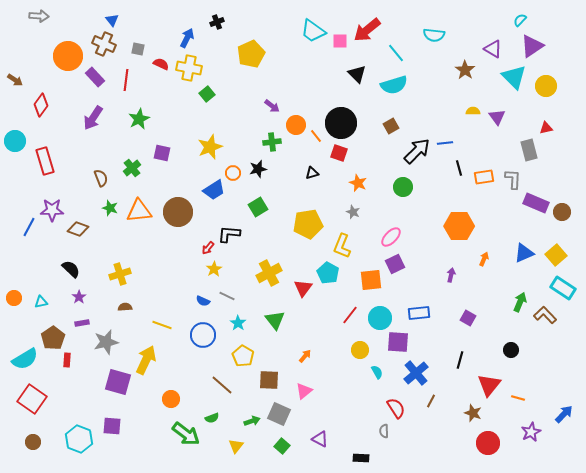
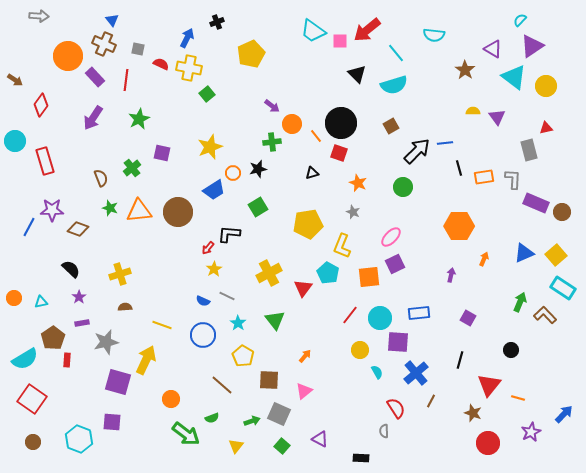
cyan triangle at (514, 77): rotated 8 degrees counterclockwise
orange circle at (296, 125): moved 4 px left, 1 px up
orange square at (371, 280): moved 2 px left, 3 px up
purple square at (112, 426): moved 4 px up
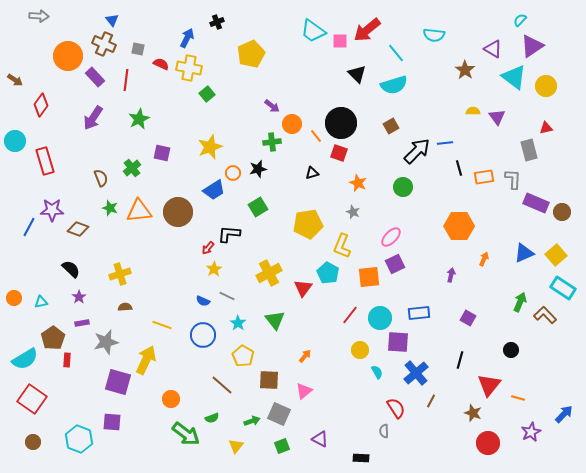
green square at (282, 446): rotated 28 degrees clockwise
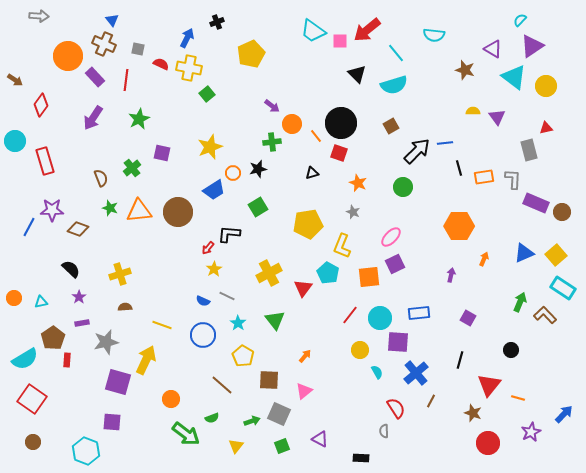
brown star at (465, 70): rotated 18 degrees counterclockwise
cyan hexagon at (79, 439): moved 7 px right, 12 px down
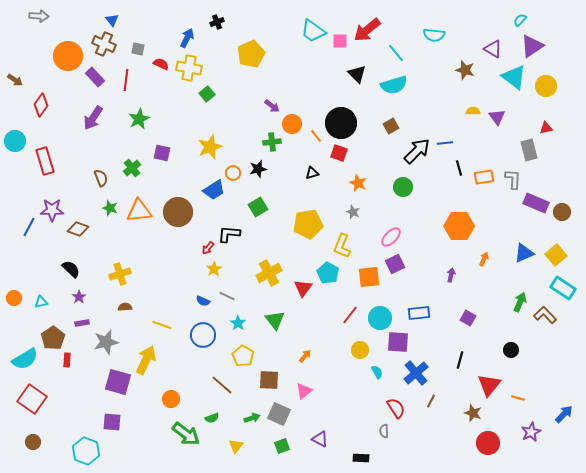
green arrow at (252, 421): moved 3 px up
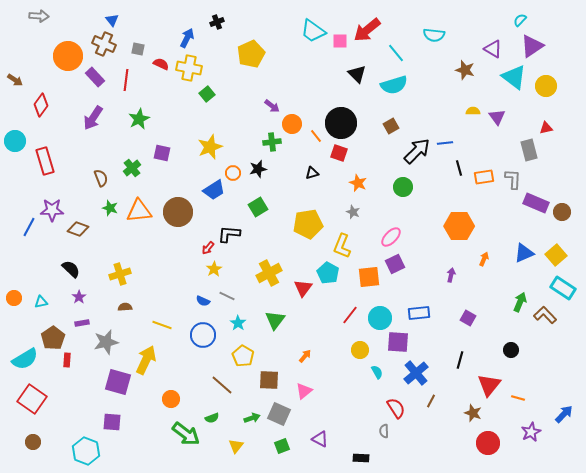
green triangle at (275, 320): rotated 15 degrees clockwise
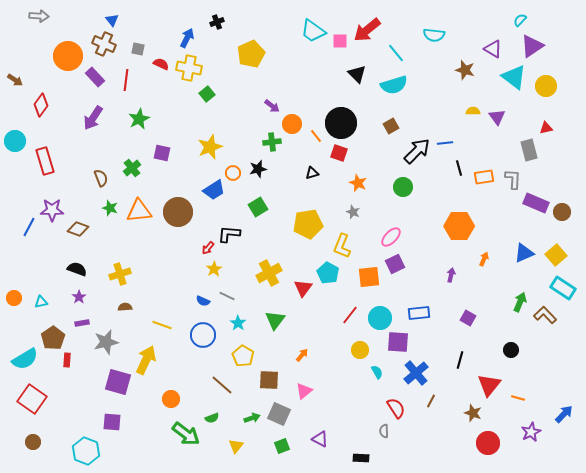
black semicircle at (71, 269): moved 6 px right; rotated 24 degrees counterclockwise
orange arrow at (305, 356): moved 3 px left, 1 px up
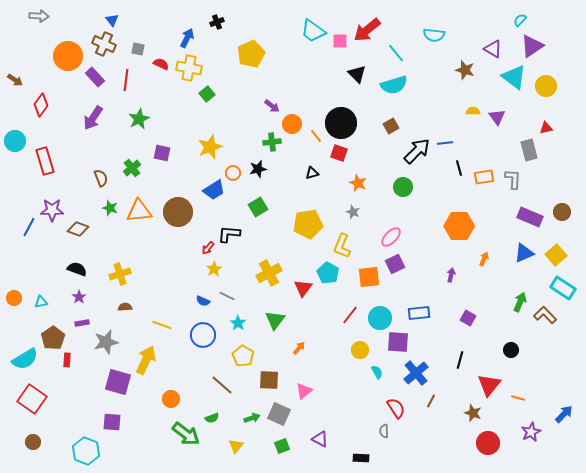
purple rectangle at (536, 203): moved 6 px left, 14 px down
orange arrow at (302, 355): moved 3 px left, 7 px up
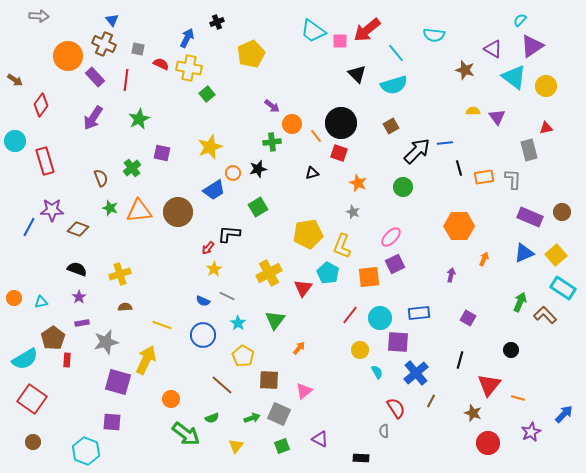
yellow pentagon at (308, 224): moved 10 px down
